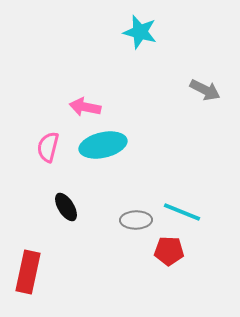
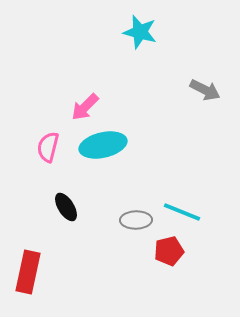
pink arrow: rotated 56 degrees counterclockwise
red pentagon: rotated 16 degrees counterclockwise
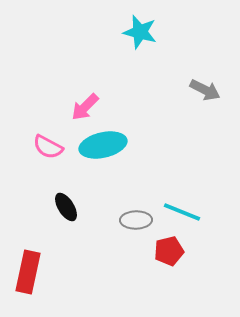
pink semicircle: rotated 76 degrees counterclockwise
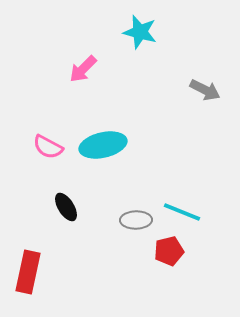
pink arrow: moved 2 px left, 38 px up
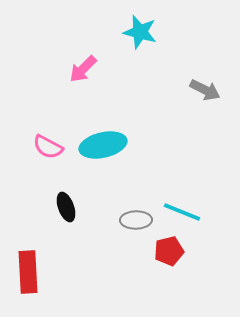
black ellipse: rotated 12 degrees clockwise
red rectangle: rotated 15 degrees counterclockwise
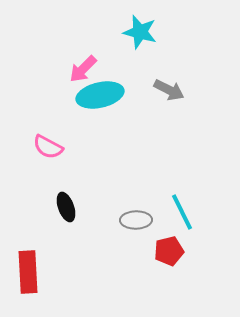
gray arrow: moved 36 px left
cyan ellipse: moved 3 px left, 50 px up
cyan line: rotated 42 degrees clockwise
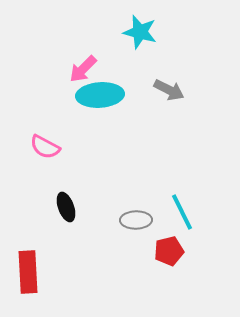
cyan ellipse: rotated 9 degrees clockwise
pink semicircle: moved 3 px left
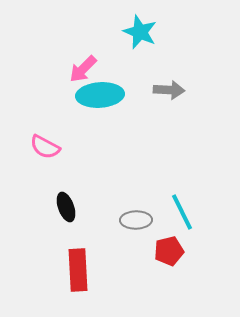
cyan star: rotated 8 degrees clockwise
gray arrow: rotated 24 degrees counterclockwise
red rectangle: moved 50 px right, 2 px up
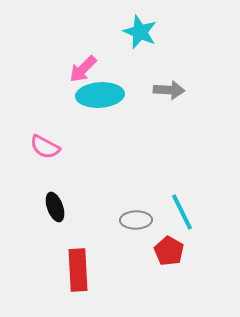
black ellipse: moved 11 px left
red pentagon: rotated 28 degrees counterclockwise
